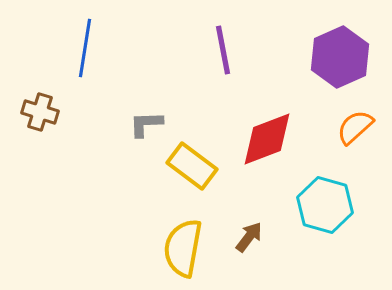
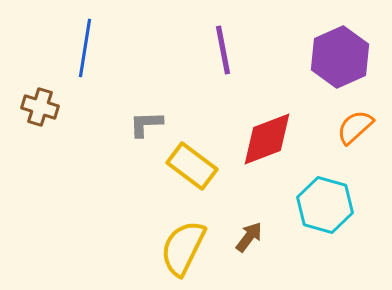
brown cross: moved 5 px up
yellow semicircle: rotated 16 degrees clockwise
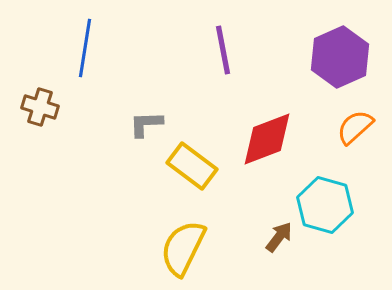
brown arrow: moved 30 px right
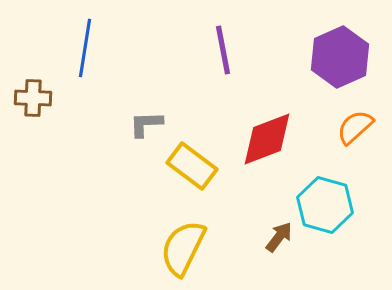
brown cross: moved 7 px left, 9 px up; rotated 15 degrees counterclockwise
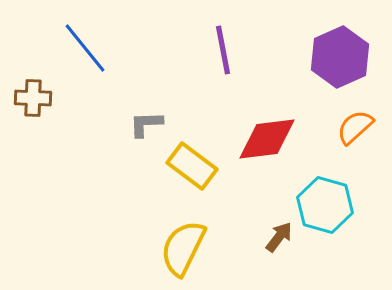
blue line: rotated 48 degrees counterclockwise
red diamond: rotated 14 degrees clockwise
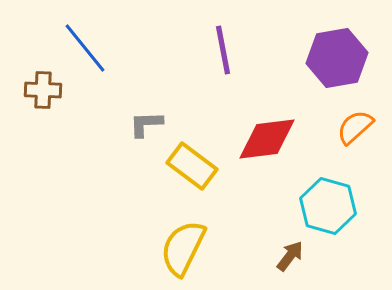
purple hexagon: moved 3 px left, 1 px down; rotated 14 degrees clockwise
brown cross: moved 10 px right, 8 px up
cyan hexagon: moved 3 px right, 1 px down
brown arrow: moved 11 px right, 19 px down
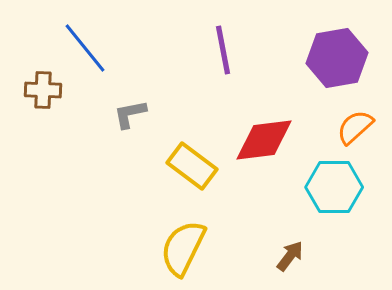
gray L-shape: moved 16 px left, 10 px up; rotated 9 degrees counterclockwise
red diamond: moved 3 px left, 1 px down
cyan hexagon: moved 6 px right, 19 px up; rotated 16 degrees counterclockwise
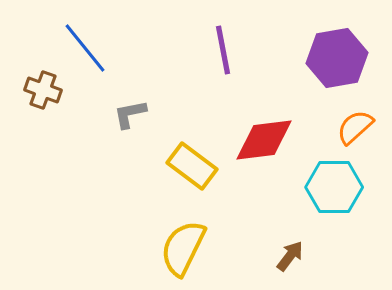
brown cross: rotated 18 degrees clockwise
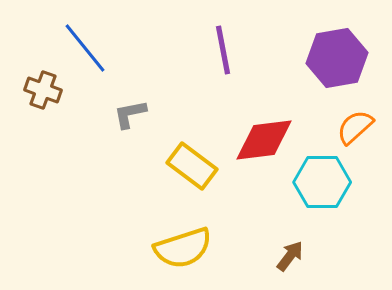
cyan hexagon: moved 12 px left, 5 px up
yellow semicircle: rotated 134 degrees counterclockwise
